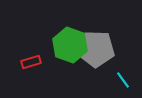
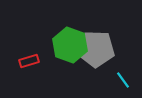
red rectangle: moved 2 px left, 1 px up
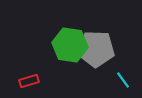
green hexagon: rotated 12 degrees counterclockwise
red rectangle: moved 20 px down
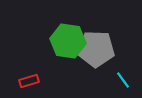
green hexagon: moved 2 px left, 4 px up
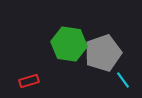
green hexagon: moved 1 px right, 3 px down
gray pentagon: moved 7 px right, 4 px down; rotated 21 degrees counterclockwise
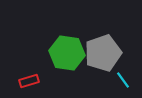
green hexagon: moved 2 px left, 9 px down
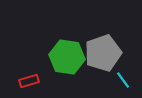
green hexagon: moved 4 px down
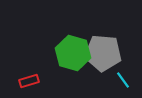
gray pentagon: rotated 24 degrees clockwise
green hexagon: moved 6 px right, 4 px up; rotated 8 degrees clockwise
